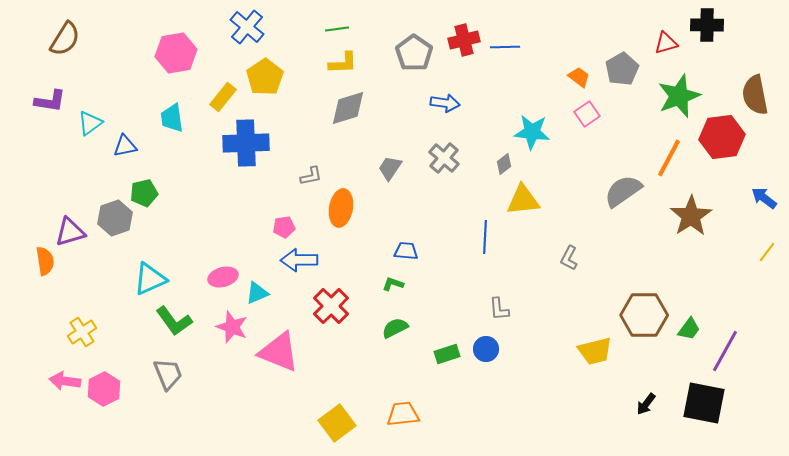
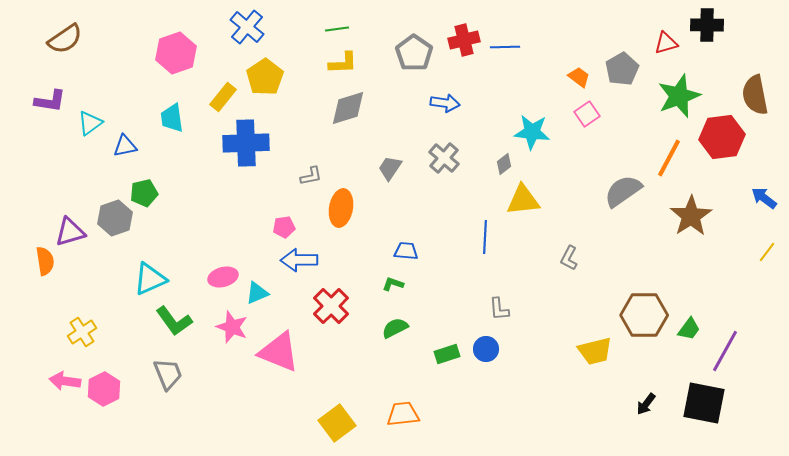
brown semicircle at (65, 39): rotated 24 degrees clockwise
pink hexagon at (176, 53): rotated 9 degrees counterclockwise
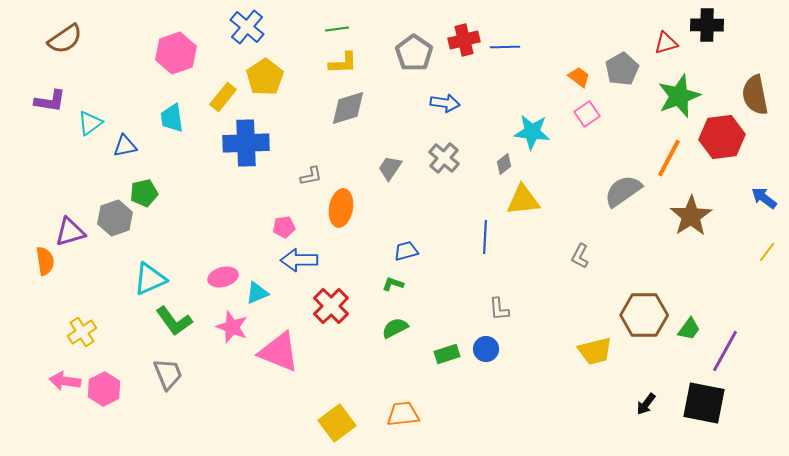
blue trapezoid at (406, 251): rotated 20 degrees counterclockwise
gray L-shape at (569, 258): moved 11 px right, 2 px up
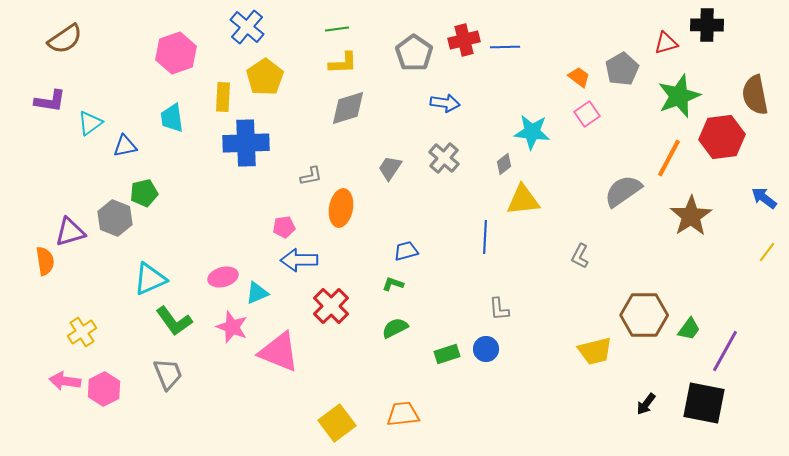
yellow rectangle at (223, 97): rotated 36 degrees counterclockwise
gray hexagon at (115, 218): rotated 20 degrees counterclockwise
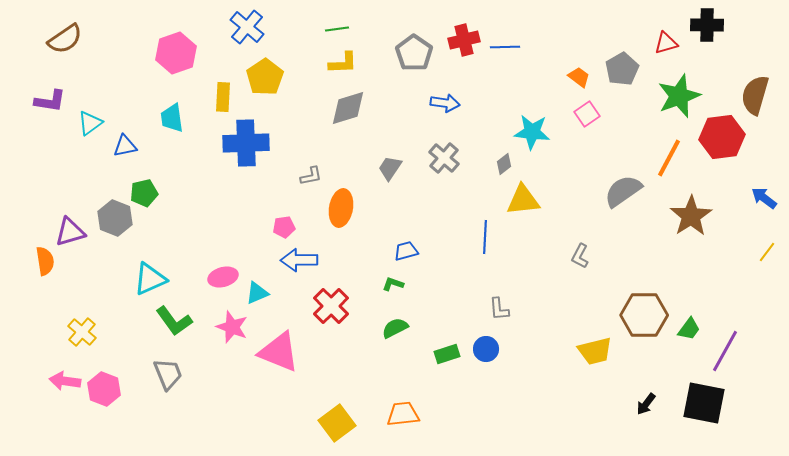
brown semicircle at (755, 95): rotated 27 degrees clockwise
yellow cross at (82, 332): rotated 16 degrees counterclockwise
pink hexagon at (104, 389): rotated 12 degrees counterclockwise
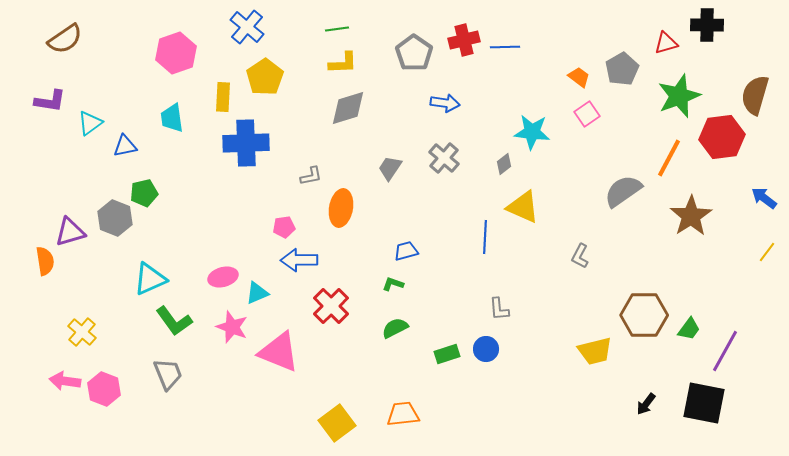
yellow triangle at (523, 200): moved 7 px down; rotated 30 degrees clockwise
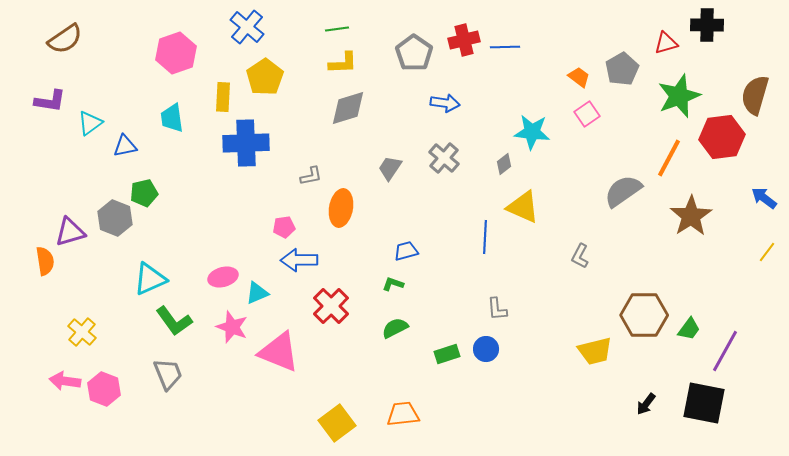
gray L-shape at (499, 309): moved 2 px left
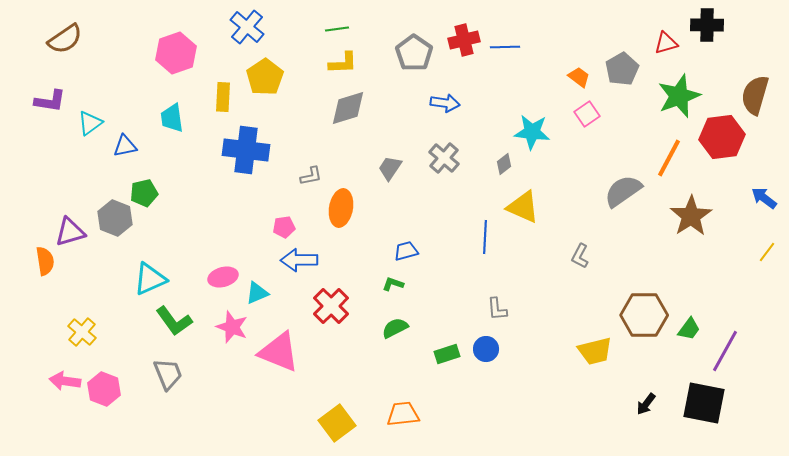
blue cross at (246, 143): moved 7 px down; rotated 9 degrees clockwise
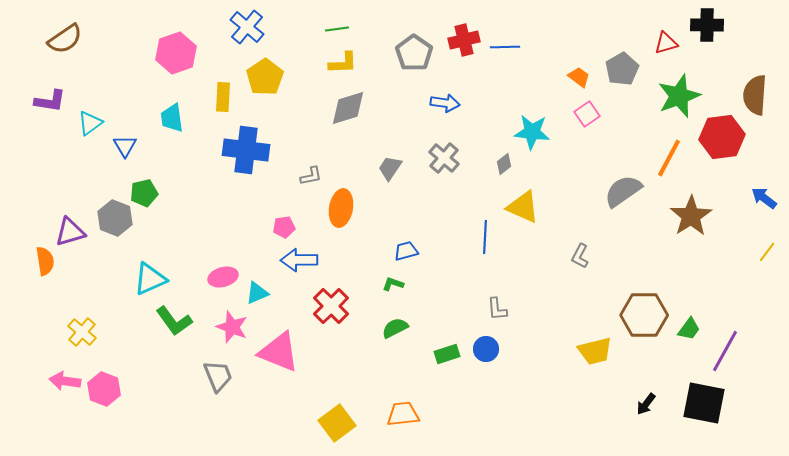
brown semicircle at (755, 95): rotated 12 degrees counterclockwise
blue triangle at (125, 146): rotated 50 degrees counterclockwise
gray trapezoid at (168, 374): moved 50 px right, 2 px down
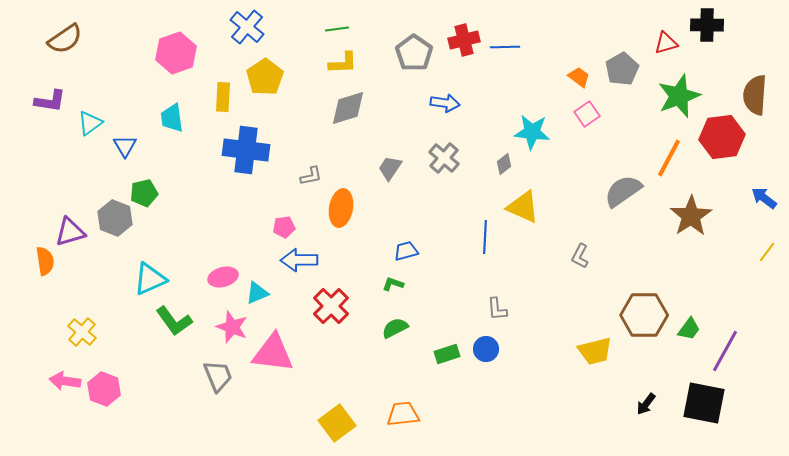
pink triangle at (279, 352): moved 6 px left, 1 px down; rotated 15 degrees counterclockwise
